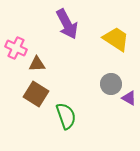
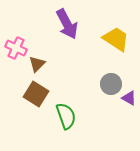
brown triangle: rotated 42 degrees counterclockwise
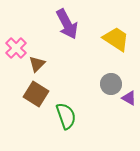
pink cross: rotated 20 degrees clockwise
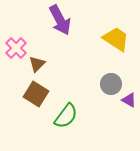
purple arrow: moved 7 px left, 4 px up
purple triangle: moved 2 px down
green semicircle: rotated 56 degrees clockwise
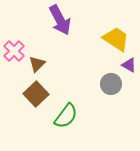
pink cross: moved 2 px left, 3 px down
brown square: rotated 15 degrees clockwise
purple triangle: moved 35 px up
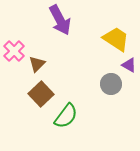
brown square: moved 5 px right
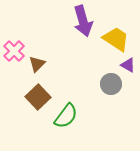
purple arrow: moved 23 px right, 1 px down; rotated 12 degrees clockwise
purple triangle: moved 1 px left
brown square: moved 3 px left, 3 px down
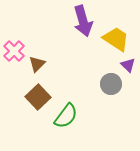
purple triangle: rotated 14 degrees clockwise
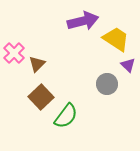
purple arrow: rotated 88 degrees counterclockwise
pink cross: moved 2 px down
gray circle: moved 4 px left
brown square: moved 3 px right
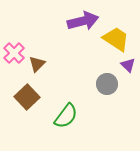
brown square: moved 14 px left
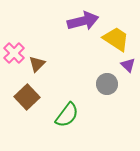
green semicircle: moved 1 px right, 1 px up
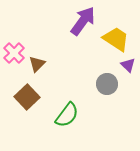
purple arrow: rotated 40 degrees counterclockwise
